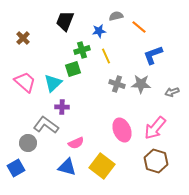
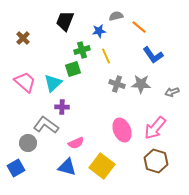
blue L-shape: rotated 105 degrees counterclockwise
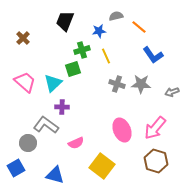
blue triangle: moved 12 px left, 8 px down
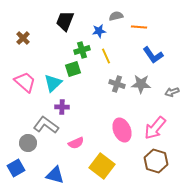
orange line: rotated 35 degrees counterclockwise
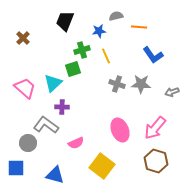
pink trapezoid: moved 6 px down
pink ellipse: moved 2 px left
blue square: rotated 30 degrees clockwise
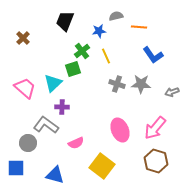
green cross: moved 1 px down; rotated 21 degrees counterclockwise
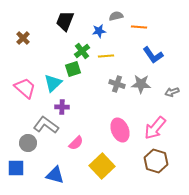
yellow line: rotated 70 degrees counterclockwise
pink semicircle: rotated 21 degrees counterclockwise
yellow square: rotated 10 degrees clockwise
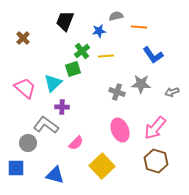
gray cross: moved 8 px down
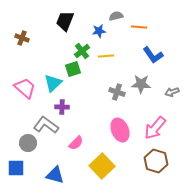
brown cross: moved 1 px left; rotated 24 degrees counterclockwise
